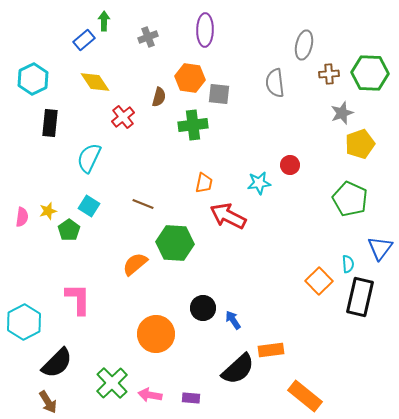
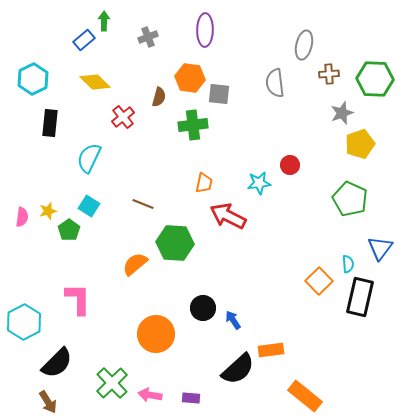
green hexagon at (370, 73): moved 5 px right, 6 px down
yellow diamond at (95, 82): rotated 12 degrees counterclockwise
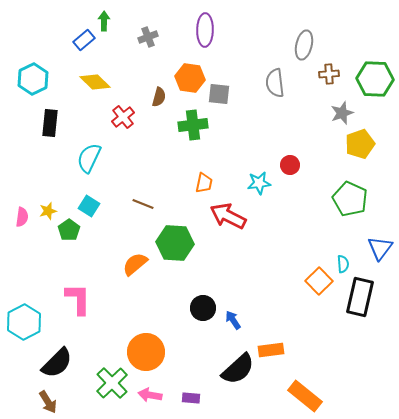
cyan semicircle at (348, 264): moved 5 px left
orange circle at (156, 334): moved 10 px left, 18 px down
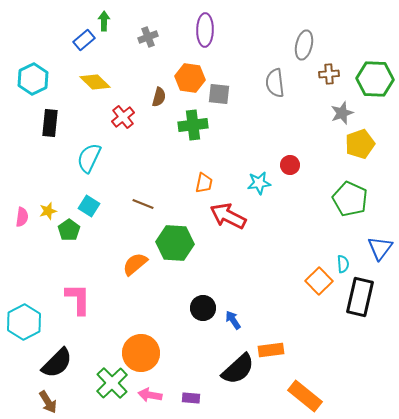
orange circle at (146, 352): moved 5 px left, 1 px down
